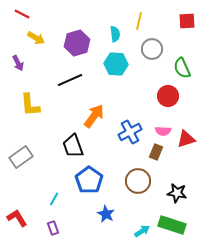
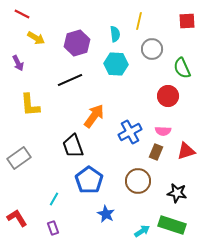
red triangle: moved 12 px down
gray rectangle: moved 2 px left, 1 px down
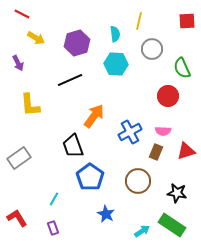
blue pentagon: moved 1 px right, 3 px up
green rectangle: rotated 16 degrees clockwise
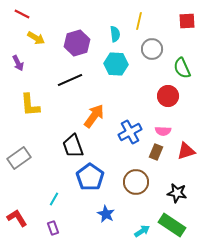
brown circle: moved 2 px left, 1 px down
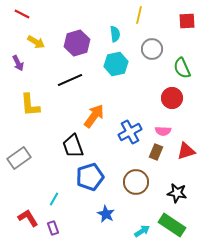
yellow line: moved 6 px up
yellow arrow: moved 4 px down
cyan hexagon: rotated 15 degrees counterclockwise
red circle: moved 4 px right, 2 px down
blue pentagon: rotated 20 degrees clockwise
red L-shape: moved 11 px right
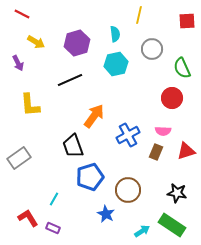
blue cross: moved 2 px left, 3 px down
brown circle: moved 8 px left, 8 px down
purple rectangle: rotated 48 degrees counterclockwise
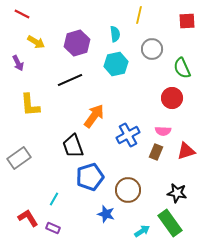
blue star: rotated 12 degrees counterclockwise
green rectangle: moved 2 px left, 2 px up; rotated 20 degrees clockwise
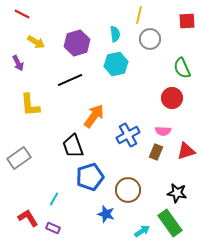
gray circle: moved 2 px left, 10 px up
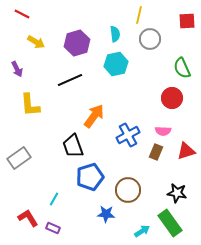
purple arrow: moved 1 px left, 6 px down
blue star: rotated 12 degrees counterclockwise
